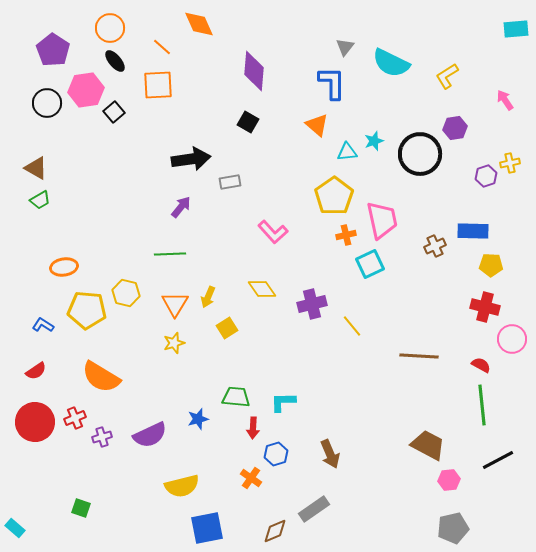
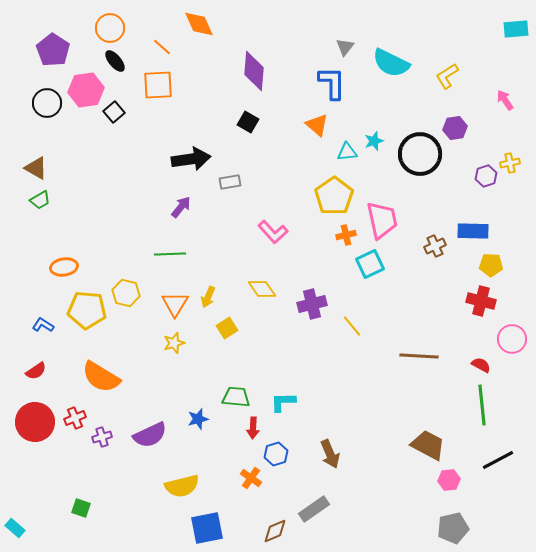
red cross at (485, 307): moved 4 px left, 6 px up
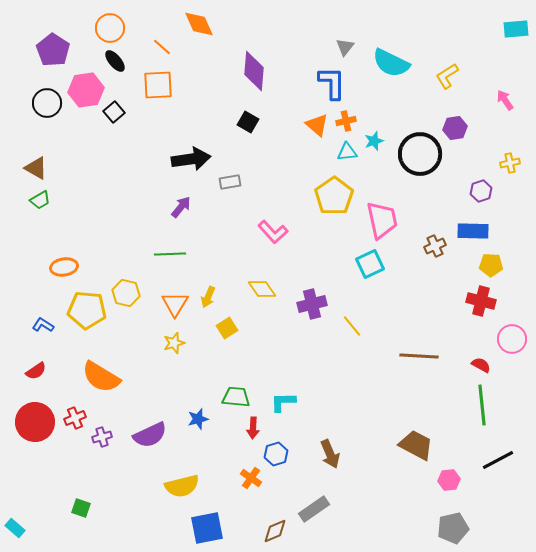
purple hexagon at (486, 176): moved 5 px left, 15 px down
orange cross at (346, 235): moved 114 px up
brown trapezoid at (428, 445): moved 12 px left
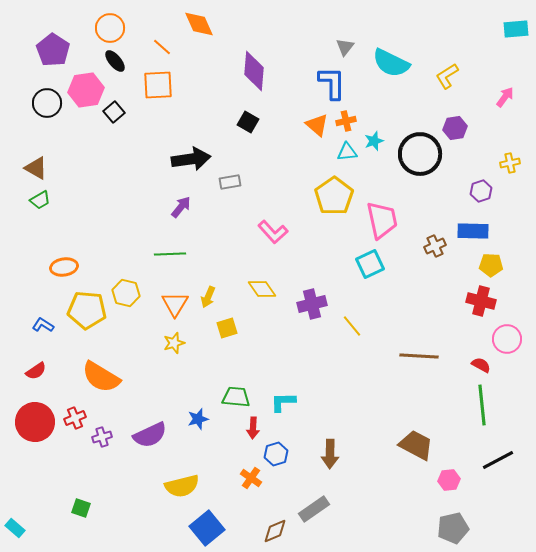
pink arrow at (505, 100): moved 3 px up; rotated 70 degrees clockwise
yellow square at (227, 328): rotated 15 degrees clockwise
pink circle at (512, 339): moved 5 px left
brown arrow at (330, 454): rotated 24 degrees clockwise
blue square at (207, 528): rotated 28 degrees counterclockwise
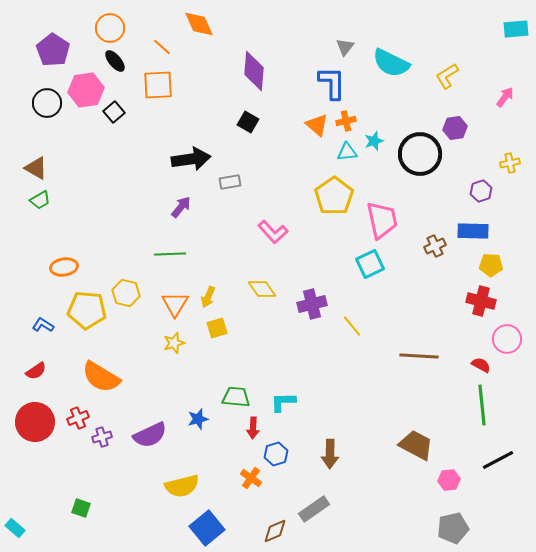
yellow square at (227, 328): moved 10 px left
red cross at (75, 418): moved 3 px right
